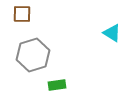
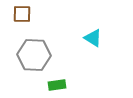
cyan triangle: moved 19 px left, 5 px down
gray hexagon: moved 1 px right; rotated 20 degrees clockwise
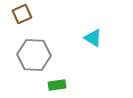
brown square: rotated 24 degrees counterclockwise
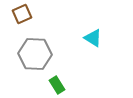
gray hexagon: moved 1 px right, 1 px up
green rectangle: rotated 66 degrees clockwise
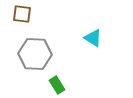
brown square: rotated 30 degrees clockwise
